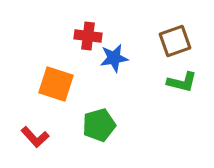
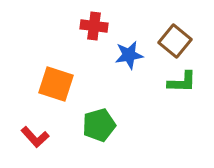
red cross: moved 6 px right, 10 px up
brown square: rotated 32 degrees counterclockwise
blue star: moved 15 px right, 3 px up
green L-shape: rotated 12 degrees counterclockwise
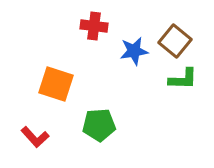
blue star: moved 5 px right, 4 px up
green L-shape: moved 1 px right, 3 px up
green pentagon: rotated 12 degrees clockwise
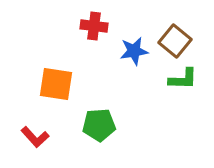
orange square: rotated 9 degrees counterclockwise
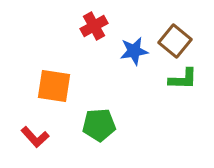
red cross: rotated 36 degrees counterclockwise
orange square: moved 2 px left, 2 px down
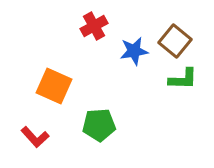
orange square: rotated 15 degrees clockwise
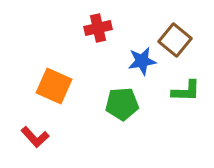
red cross: moved 4 px right, 2 px down; rotated 16 degrees clockwise
brown square: moved 1 px up
blue star: moved 8 px right, 10 px down
green L-shape: moved 3 px right, 12 px down
green pentagon: moved 23 px right, 21 px up
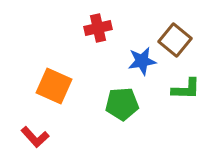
green L-shape: moved 2 px up
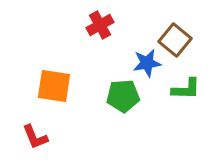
red cross: moved 2 px right, 3 px up; rotated 16 degrees counterclockwise
blue star: moved 5 px right, 2 px down
orange square: rotated 15 degrees counterclockwise
green pentagon: moved 1 px right, 8 px up
red L-shape: rotated 20 degrees clockwise
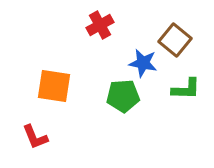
blue star: moved 4 px left; rotated 20 degrees clockwise
